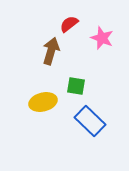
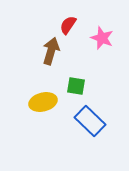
red semicircle: moved 1 px left, 1 px down; rotated 18 degrees counterclockwise
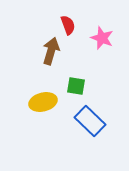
red semicircle: rotated 126 degrees clockwise
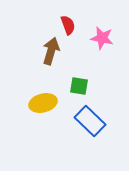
pink star: rotated 10 degrees counterclockwise
green square: moved 3 px right
yellow ellipse: moved 1 px down
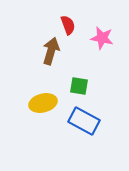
blue rectangle: moved 6 px left; rotated 16 degrees counterclockwise
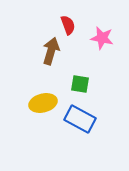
green square: moved 1 px right, 2 px up
blue rectangle: moved 4 px left, 2 px up
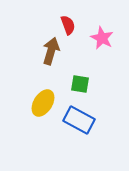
pink star: rotated 15 degrees clockwise
yellow ellipse: rotated 44 degrees counterclockwise
blue rectangle: moved 1 px left, 1 px down
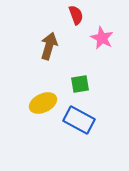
red semicircle: moved 8 px right, 10 px up
brown arrow: moved 2 px left, 5 px up
green square: rotated 18 degrees counterclockwise
yellow ellipse: rotated 32 degrees clockwise
